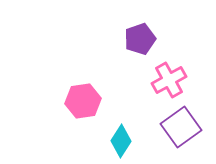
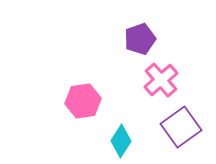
pink cross: moved 8 px left; rotated 12 degrees counterclockwise
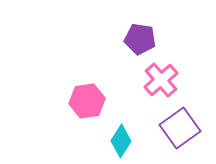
purple pentagon: rotated 28 degrees clockwise
pink hexagon: moved 4 px right
purple square: moved 1 px left, 1 px down
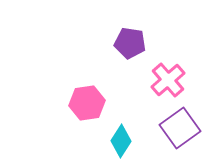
purple pentagon: moved 10 px left, 4 px down
pink cross: moved 7 px right
pink hexagon: moved 2 px down
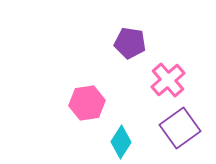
cyan diamond: moved 1 px down
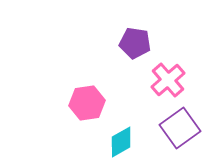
purple pentagon: moved 5 px right
cyan diamond: rotated 28 degrees clockwise
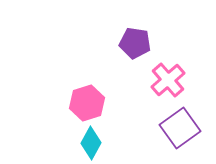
pink hexagon: rotated 8 degrees counterclockwise
cyan diamond: moved 30 px left, 1 px down; rotated 32 degrees counterclockwise
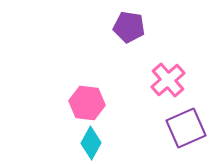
purple pentagon: moved 6 px left, 16 px up
pink hexagon: rotated 24 degrees clockwise
purple square: moved 6 px right; rotated 12 degrees clockwise
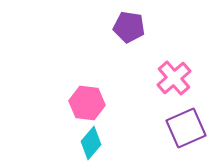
pink cross: moved 6 px right, 2 px up
cyan diamond: rotated 12 degrees clockwise
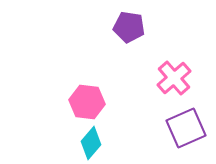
pink hexagon: moved 1 px up
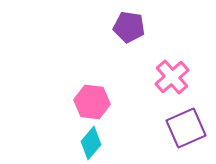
pink cross: moved 2 px left, 1 px up
pink hexagon: moved 5 px right
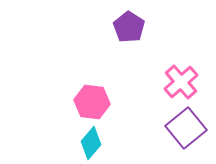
purple pentagon: rotated 24 degrees clockwise
pink cross: moved 9 px right, 5 px down
purple square: rotated 15 degrees counterclockwise
